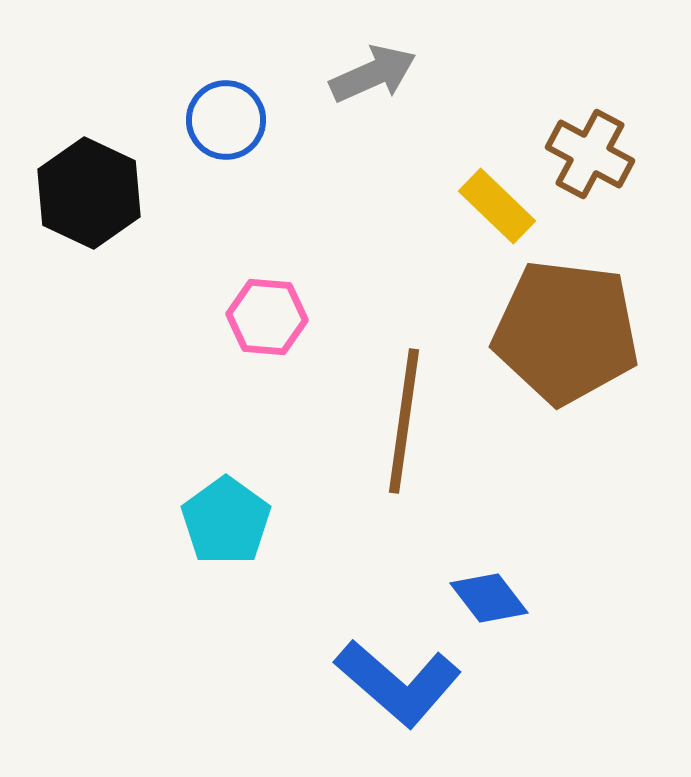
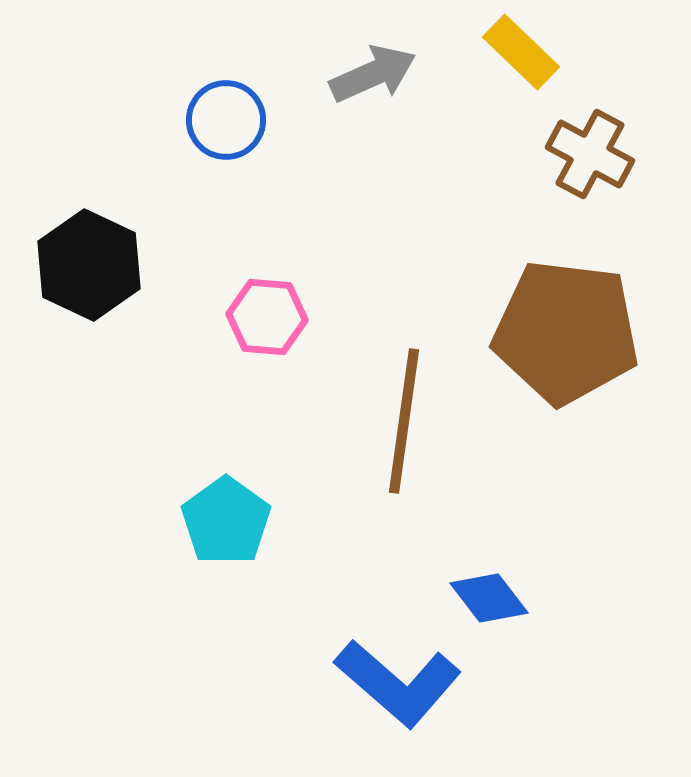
black hexagon: moved 72 px down
yellow rectangle: moved 24 px right, 154 px up
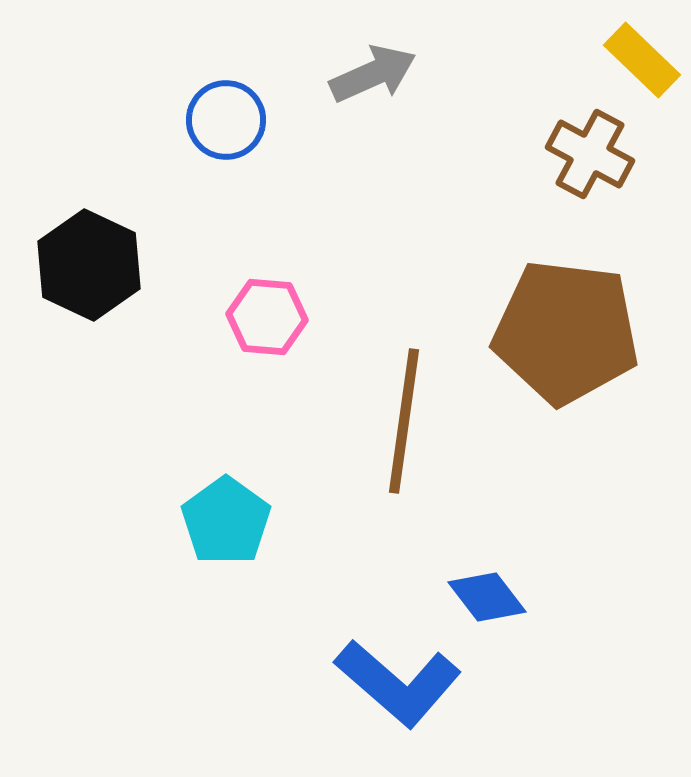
yellow rectangle: moved 121 px right, 8 px down
blue diamond: moved 2 px left, 1 px up
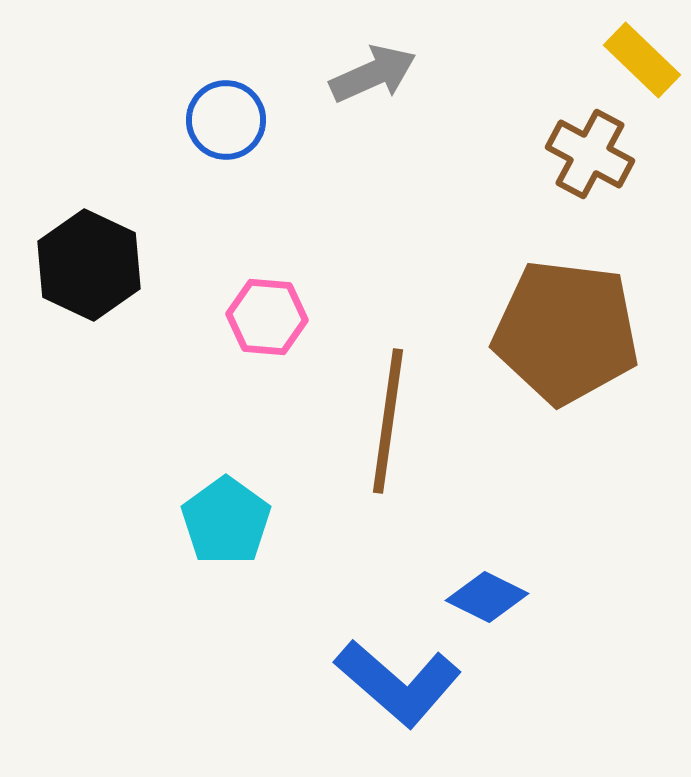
brown line: moved 16 px left
blue diamond: rotated 26 degrees counterclockwise
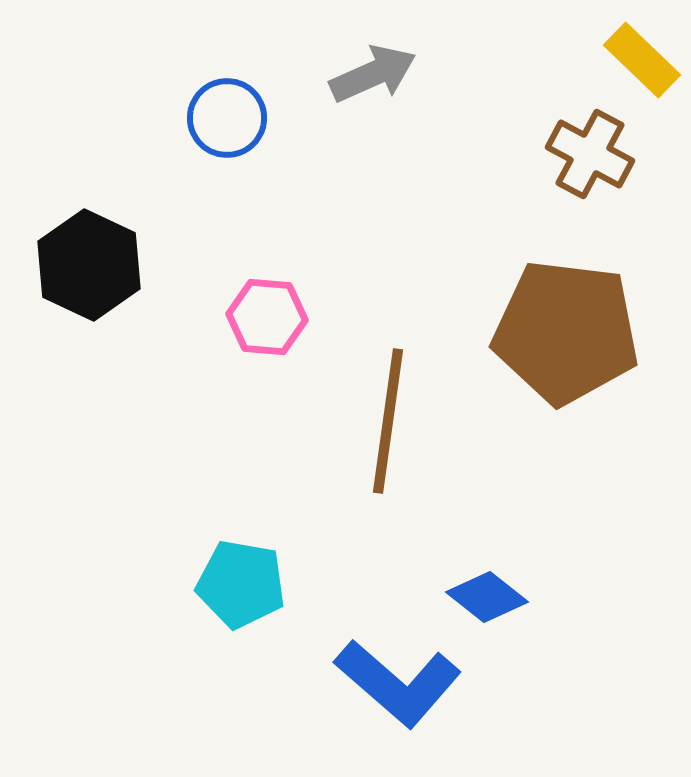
blue circle: moved 1 px right, 2 px up
cyan pentagon: moved 15 px right, 63 px down; rotated 26 degrees counterclockwise
blue diamond: rotated 12 degrees clockwise
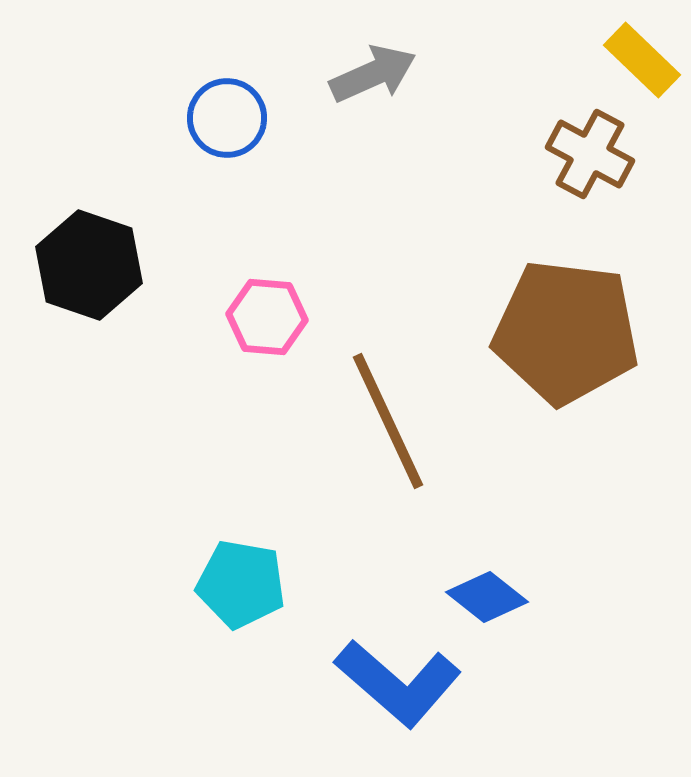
black hexagon: rotated 6 degrees counterclockwise
brown line: rotated 33 degrees counterclockwise
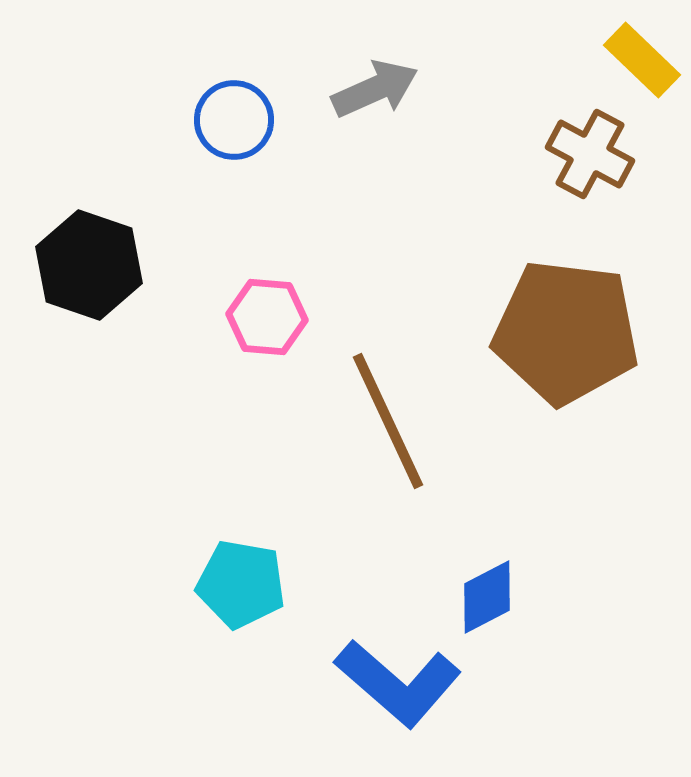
gray arrow: moved 2 px right, 15 px down
blue circle: moved 7 px right, 2 px down
blue diamond: rotated 66 degrees counterclockwise
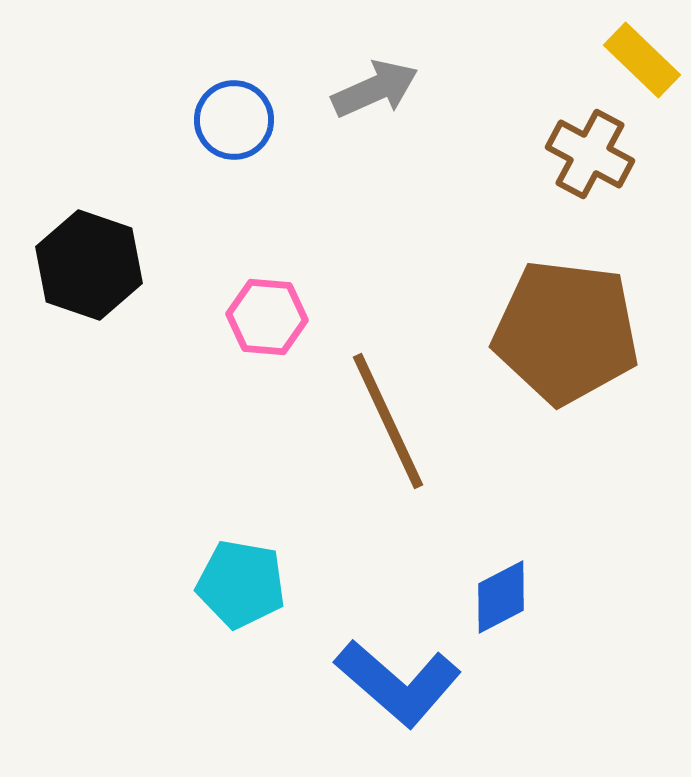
blue diamond: moved 14 px right
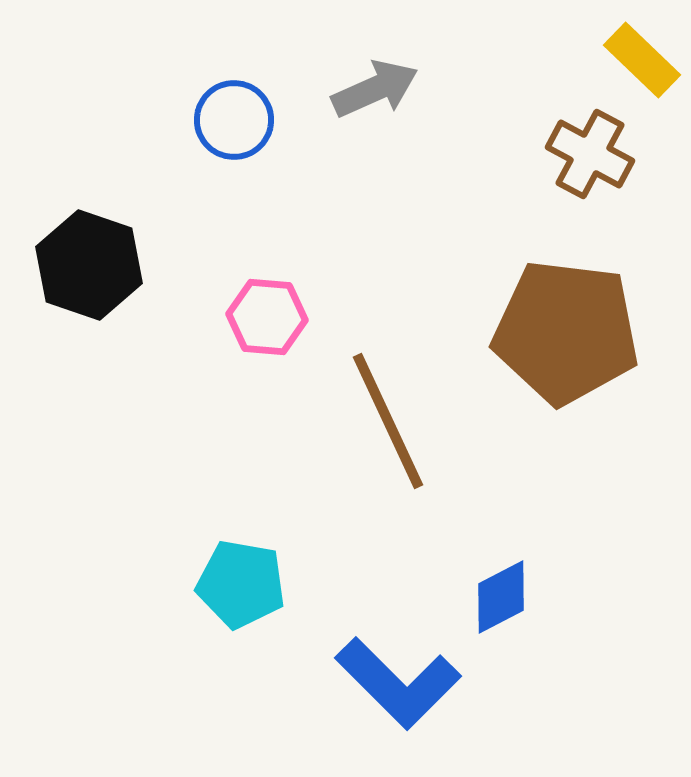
blue L-shape: rotated 4 degrees clockwise
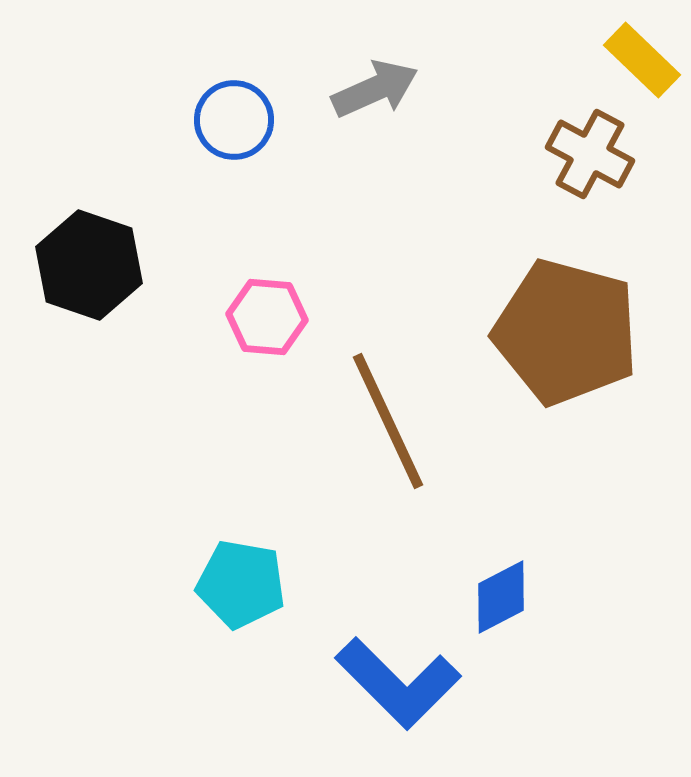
brown pentagon: rotated 8 degrees clockwise
